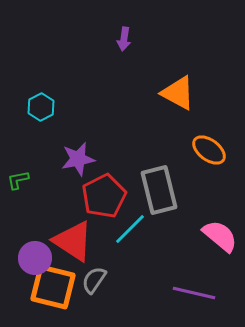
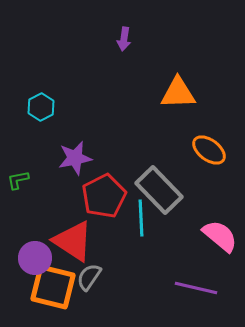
orange triangle: rotated 30 degrees counterclockwise
purple star: moved 3 px left, 1 px up
gray rectangle: rotated 30 degrees counterclockwise
cyan line: moved 11 px right, 11 px up; rotated 48 degrees counterclockwise
gray semicircle: moved 5 px left, 3 px up
purple line: moved 2 px right, 5 px up
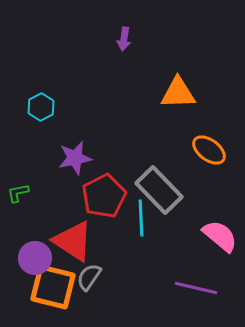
green L-shape: moved 13 px down
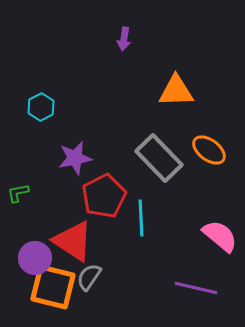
orange triangle: moved 2 px left, 2 px up
gray rectangle: moved 32 px up
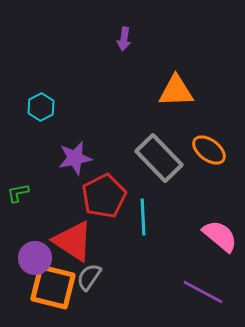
cyan line: moved 2 px right, 1 px up
purple line: moved 7 px right, 4 px down; rotated 15 degrees clockwise
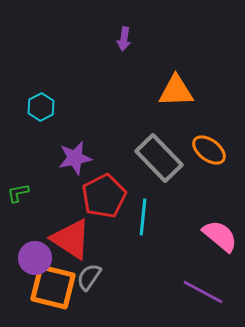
cyan line: rotated 9 degrees clockwise
red triangle: moved 2 px left, 2 px up
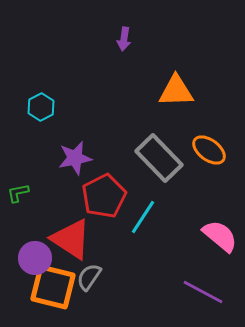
cyan line: rotated 27 degrees clockwise
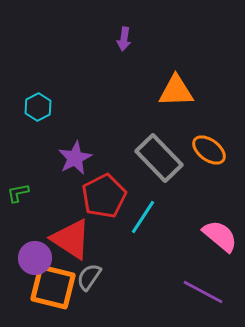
cyan hexagon: moved 3 px left
purple star: rotated 16 degrees counterclockwise
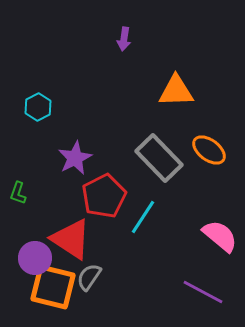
green L-shape: rotated 60 degrees counterclockwise
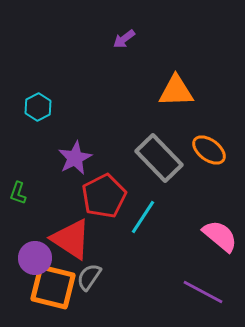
purple arrow: rotated 45 degrees clockwise
